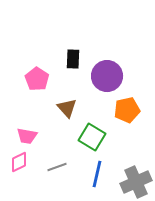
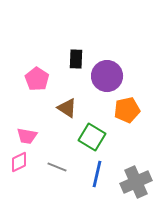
black rectangle: moved 3 px right
brown triangle: rotated 15 degrees counterclockwise
gray line: rotated 42 degrees clockwise
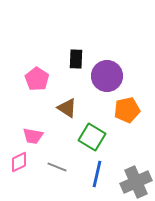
pink trapezoid: moved 6 px right
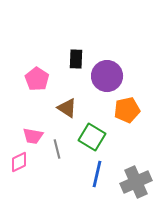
gray line: moved 18 px up; rotated 54 degrees clockwise
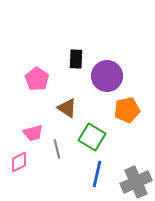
pink trapezoid: moved 3 px up; rotated 25 degrees counterclockwise
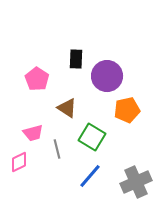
blue line: moved 7 px left, 2 px down; rotated 28 degrees clockwise
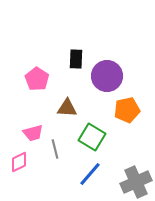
brown triangle: rotated 30 degrees counterclockwise
gray line: moved 2 px left
blue line: moved 2 px up
